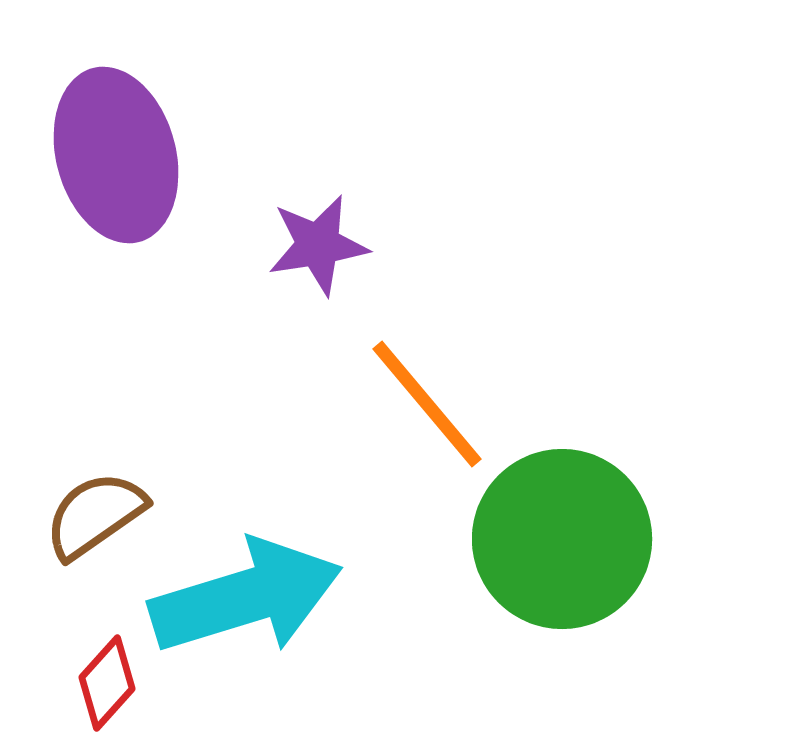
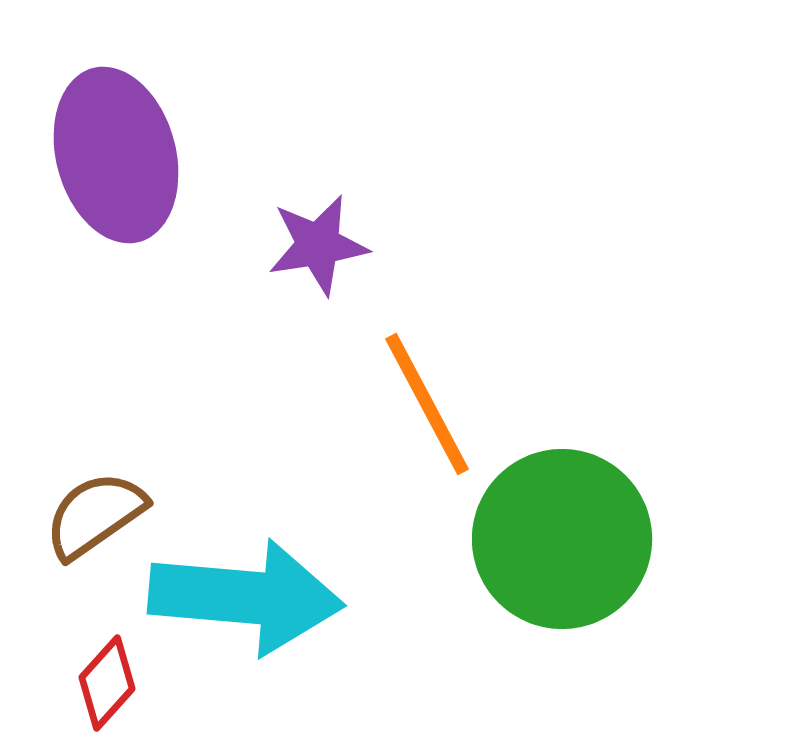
orange line: rotated 12 degrees clockwise
cyan arrow: rotated 22 degrees clockwise
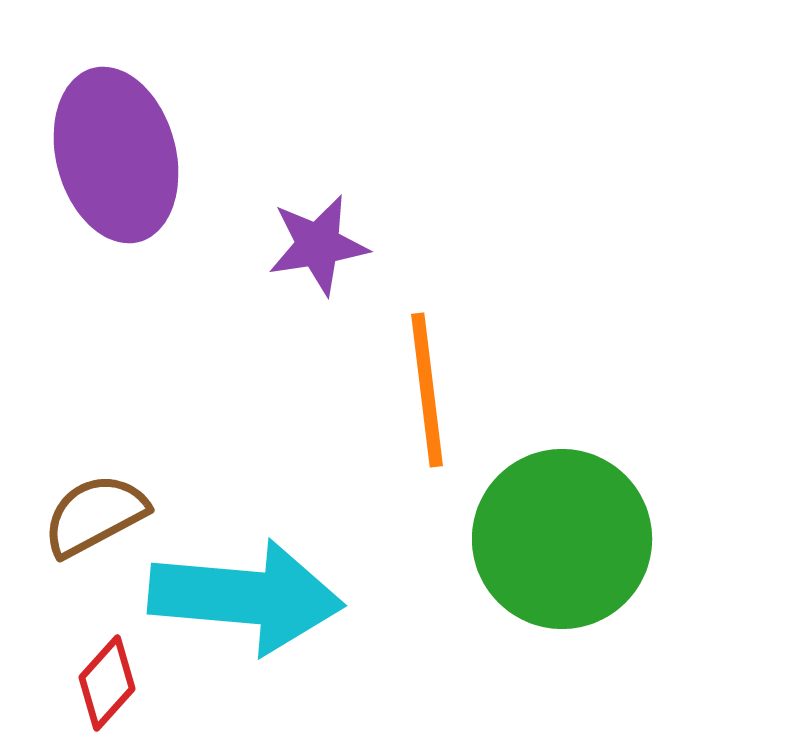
orange line: moved 14 px up; rotated 21 degrees clockwise
brown semicircle: rotated 7 degrees clockwise
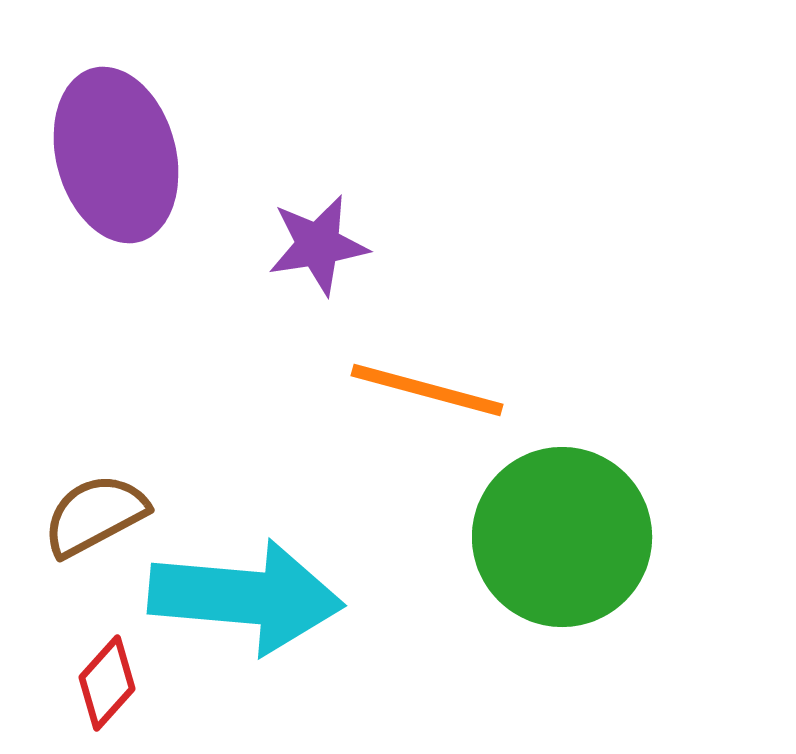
orange line: rotated 68 degrees counterclockwise
green circle: moved 2 px up
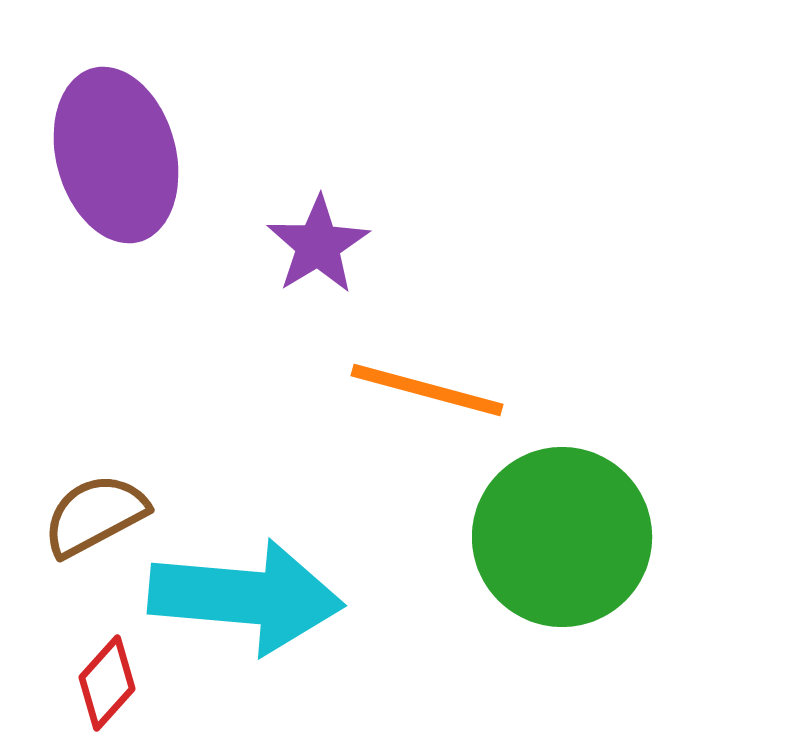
purple star: rotated 22 degrees counterclockwise
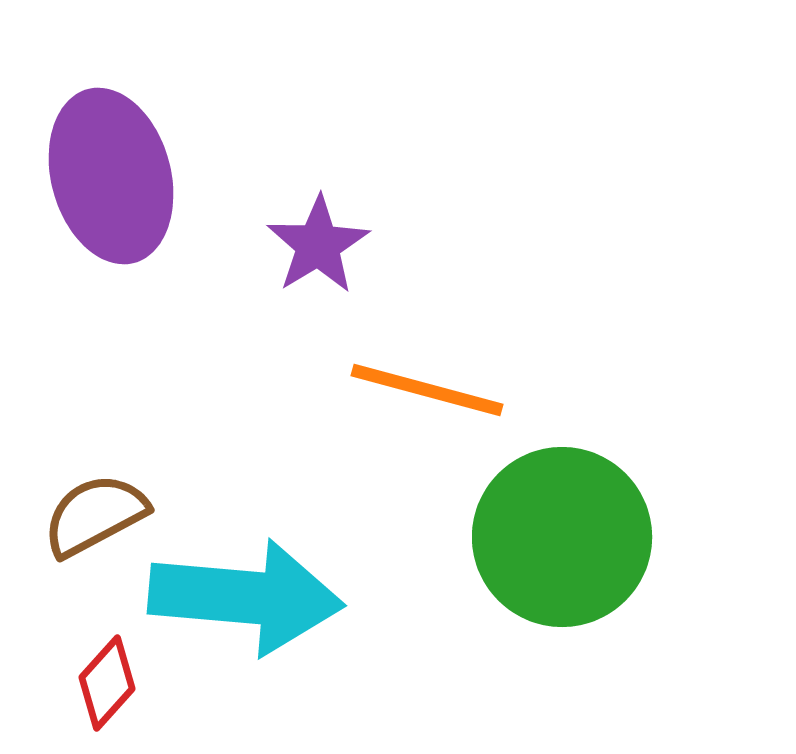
purple ellipse: moved 5 px left, 21 px down
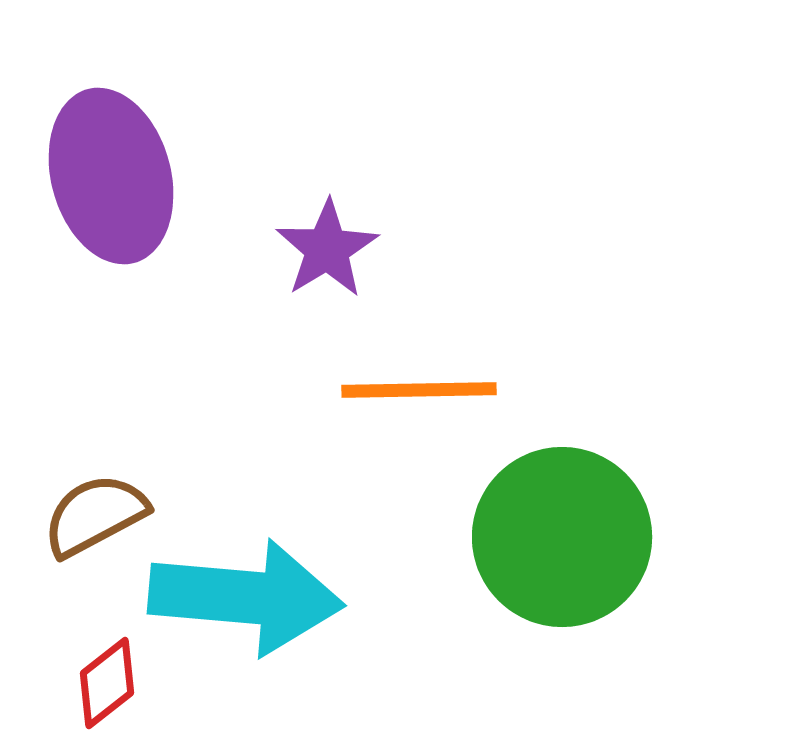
purple star: moved 9 px right, 4 px down
orange line: moved 8 px left; rotated 16 degrees counterclockwise
red diamond: rotated 10 degrees clockwise
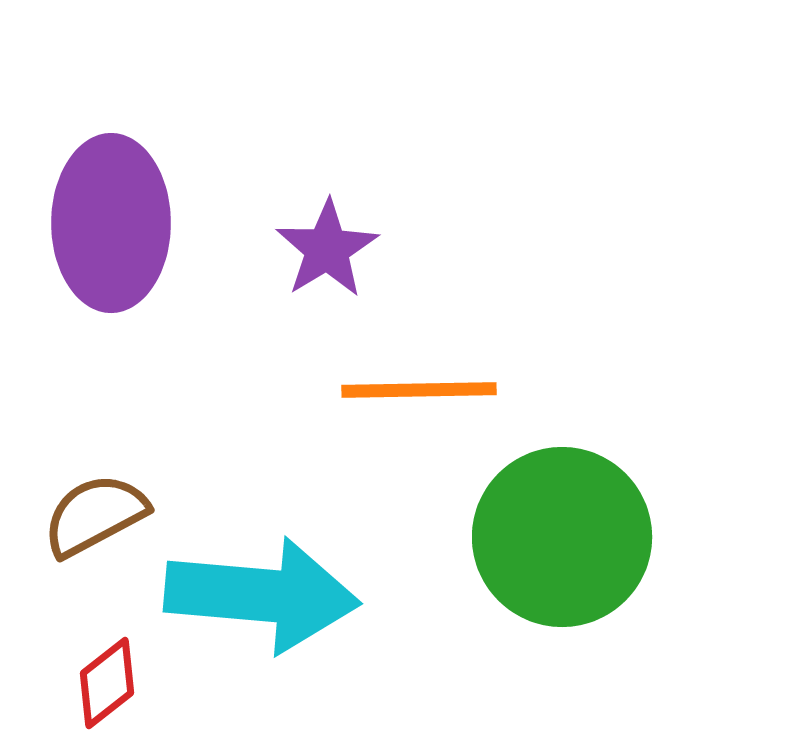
purple ellipse: moved 47 px down; rotated 15 degrees clockwise
cyan arrow: moved 16 px right, 2 px up
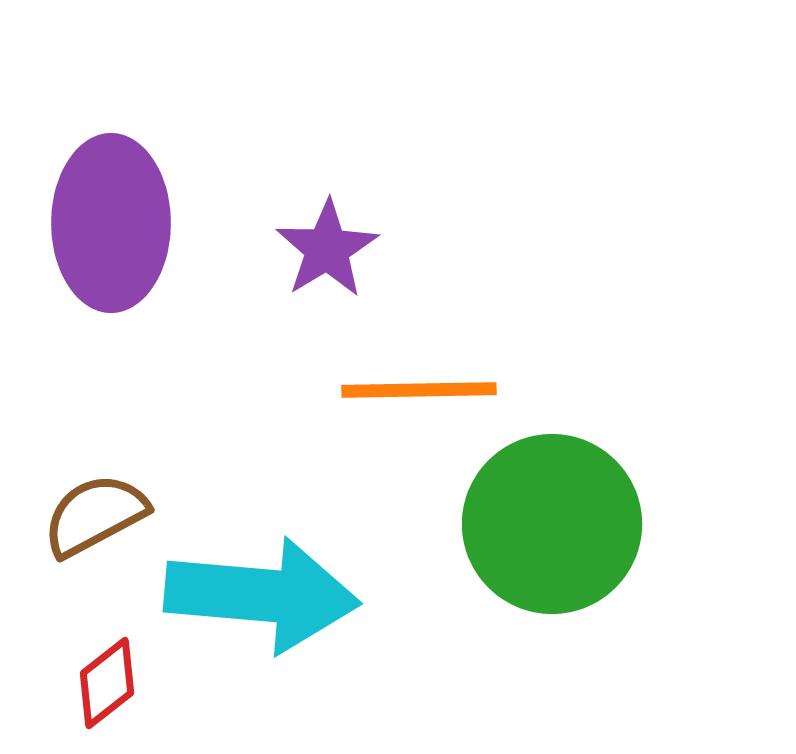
green circle: moved 10 px left, 13 px up
